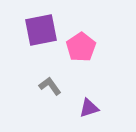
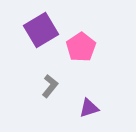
purple square: rotated 20 degrees counterclockwise
gray L-shape: rotated 75 degrees clockwise
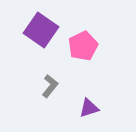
purple square: rotated 24 degrees counterclockwise
pink pentagon: moved 2 px right, 1 px up; rotated 8 degrees clockwise
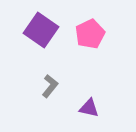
pink pentagon: moved 7 px right, 12 px up
purple triangle: rotated 30 degrees clockwise
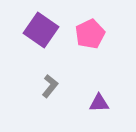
purple triangle: moved 10 px right, 5 px up; rotated 15 degrees counterclockwise
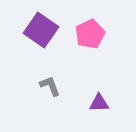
gray L-shape: rotated 60 degrees counterclockwise
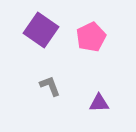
pink pentagon: moved 1 px right, 3 px down
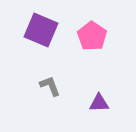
purple square: rotated 12 degrees counterclockwise
pink pentagon: moved 1 px right, 1 px up; rotated 12 degrees counterclockwise
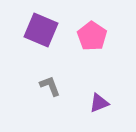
purple triangle: rotated 20 degrees counterclockwise
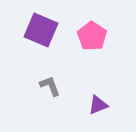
purple triangle: moved 1 px left, 2 px down
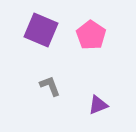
pink pentagon: moved 1 px left, 1 px up
